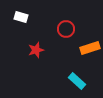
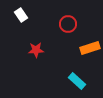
white rectangle: moved 2 px up; rotated 40 degrees clockwise
red circle: moved 2 px right, 5 px up
red star: rotated 14 degrees clockwise
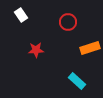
red circle: moved 2 px up
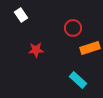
red circle: moved 5 px right, 6 px down
cyan rectangle: moved 1 px right, 1 px up
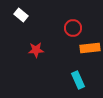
white rectangle: rotated 16 degrees counterclockwise
orange rectangle: rotated 12 degrees clockwise
cyan rectangle: rotated 24 degrees clockwise
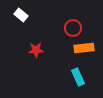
orange rectangle: moved 6 px left
cyan rectangle: moved 3 px up
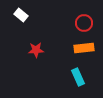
red circle: moved 11 px right, 5 px up
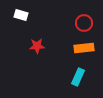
white rectangle: rotated 24 degrees counterclockwise
red star: moved 1 px right, 4 px up
cyan rectangle: rotated 48 degrees clockwise
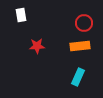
white rectangle: rotated 64 degrees clockwise
orange rectangle: moved 4 px left, 2 px up
